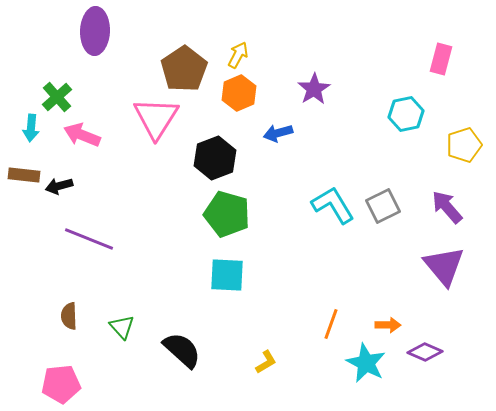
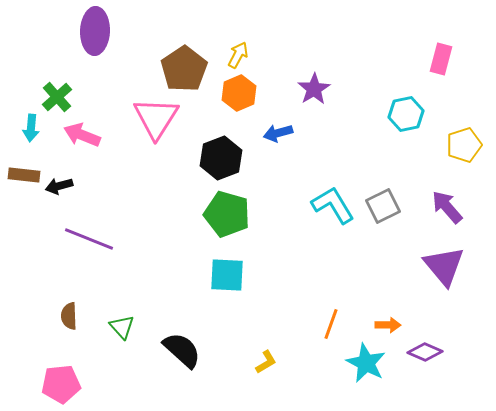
black hexagon: moved 6 px right
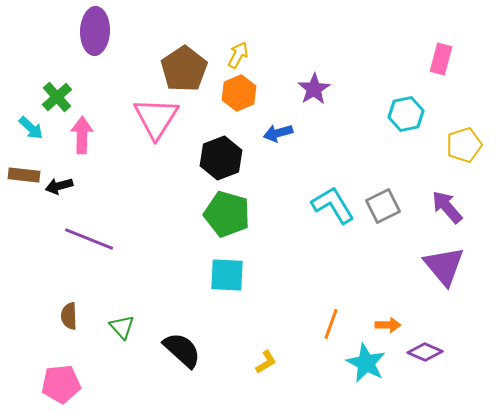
cyan arrow: rotated 52 degrees counterclockwise
pink arrow: rotated 69 degrees clockwise
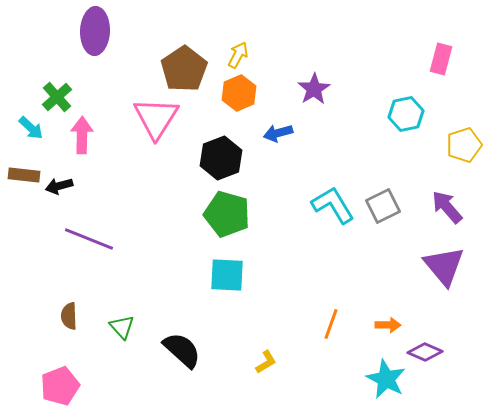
cyan star: moved 20 px right, 16 px down
pink pentagon: moved 1 px left, 2 px down; rotated 15 degrees counterclockwise
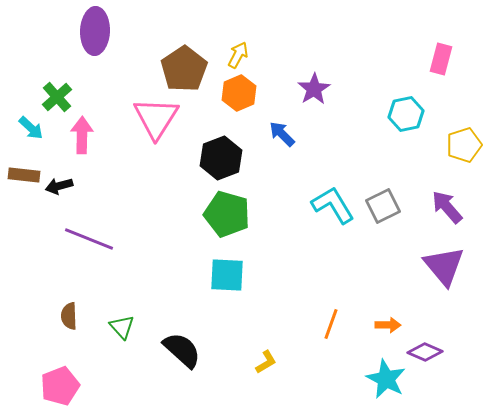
blue arrow: moved 4 px right, 1 px down; rotated 60 degrees clockwise
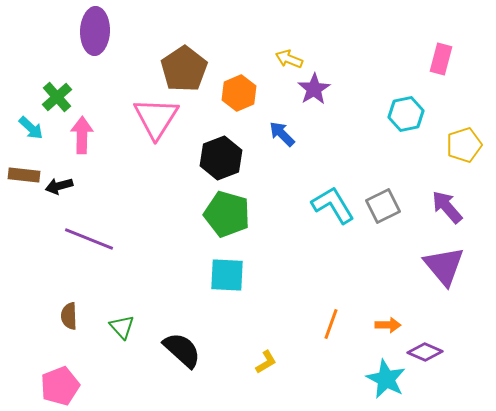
yellow arrow: moved 51 px right, 4 px down; rotated 96 degrees counterclockwise
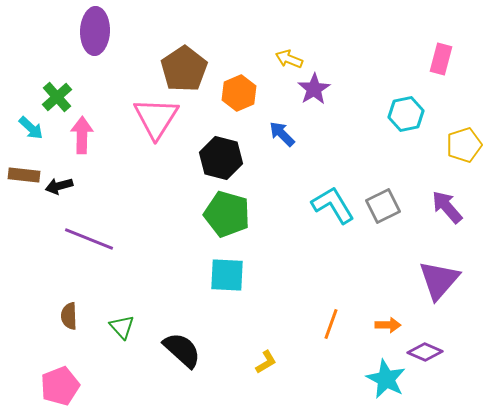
black hexagon: rotated 24 degrees counterclockwise
purple triangle: moved 5 px left, 14 px down; rotated 21 degrees clockwise
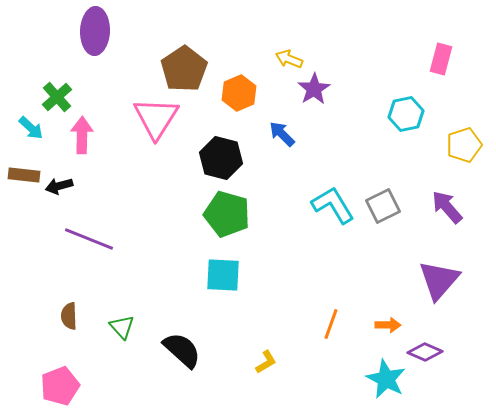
cyan square: moved 4 px left
